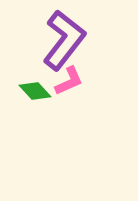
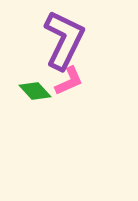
purple L-shape: rotated 12 degrees counterclockwise
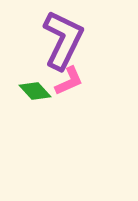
purple L-shape: moved 1 px left
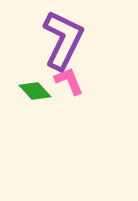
pink L-shape: rotated 88 degrees counterclockwise
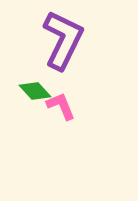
pink L-shape: moved 8 px left, 25 px down
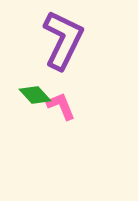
green diamond: moved 4 px down
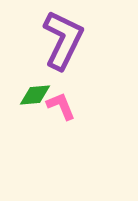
green diamond: rotated 52 degrees counterclockwise
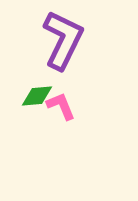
green diamond: moved 2 px right, 1 px down
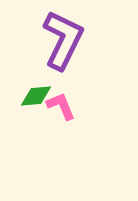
green diamond: moved 1 px left
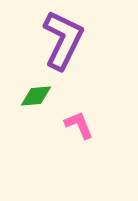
pink L-shape: moved 18 px right, 19 px down
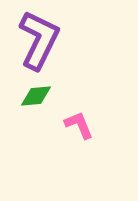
purple L-shape: moved 24 px left
